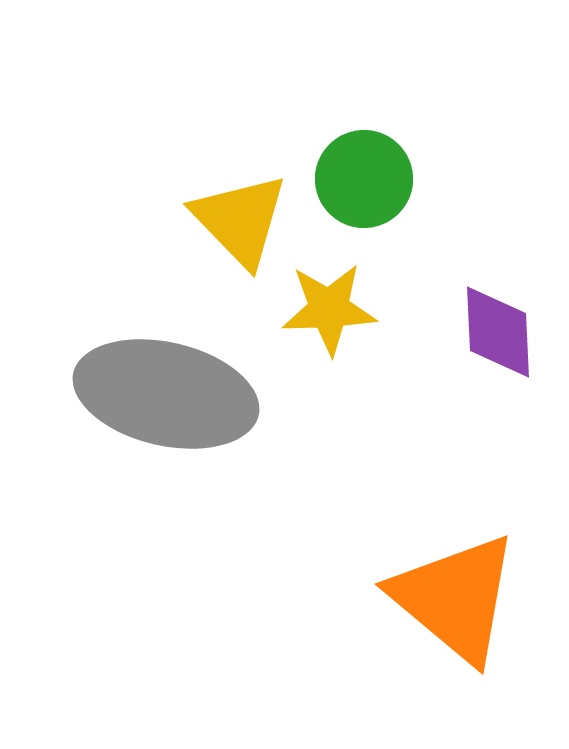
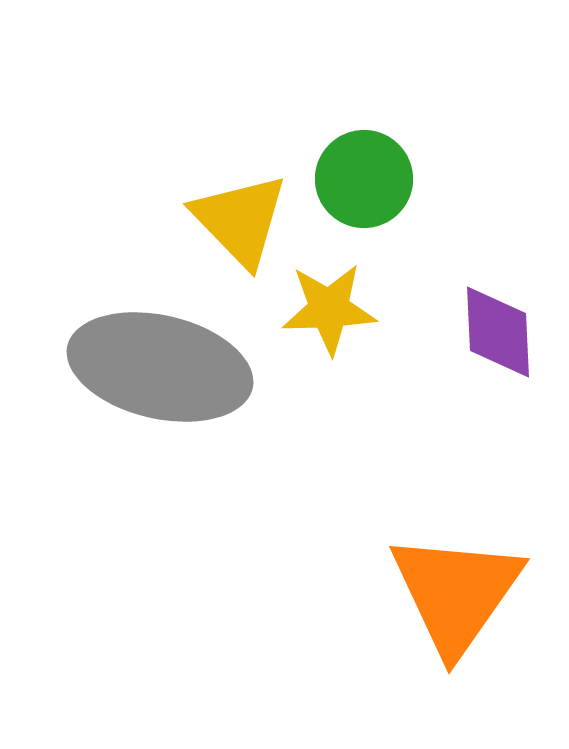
gray ellipse: moved 6 px left, 27 px up
orange triangle: moved 1 px right, 5 px up; rotated 25 degrees clockwise
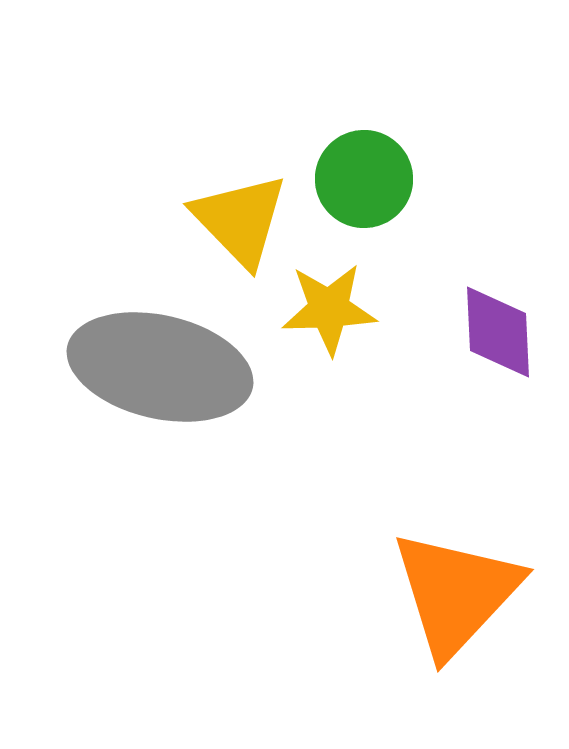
orange triangle: rotated 8 degrees clockwise
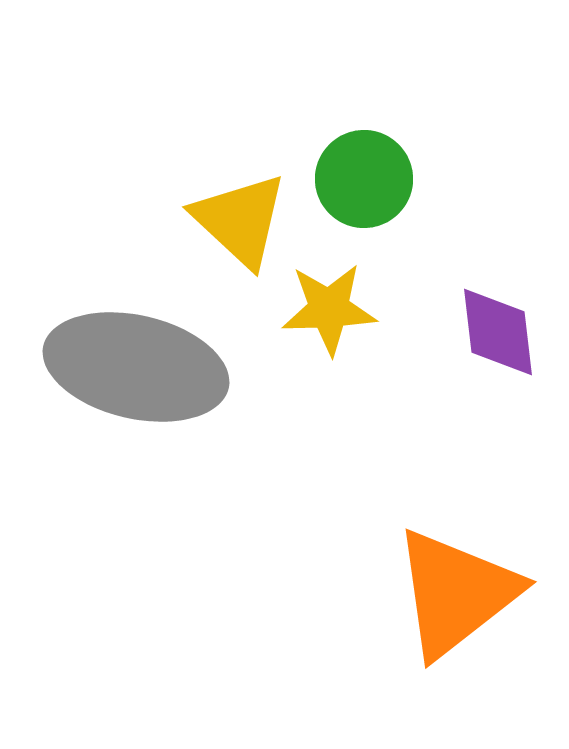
yellow triangle: rotated 3 degrees counterclockwise
purple diamond: rotated 4 degrees counterclockwise
gray ellipse: moved 24 px left
orange triangle: rotated 9 degrees clockwise
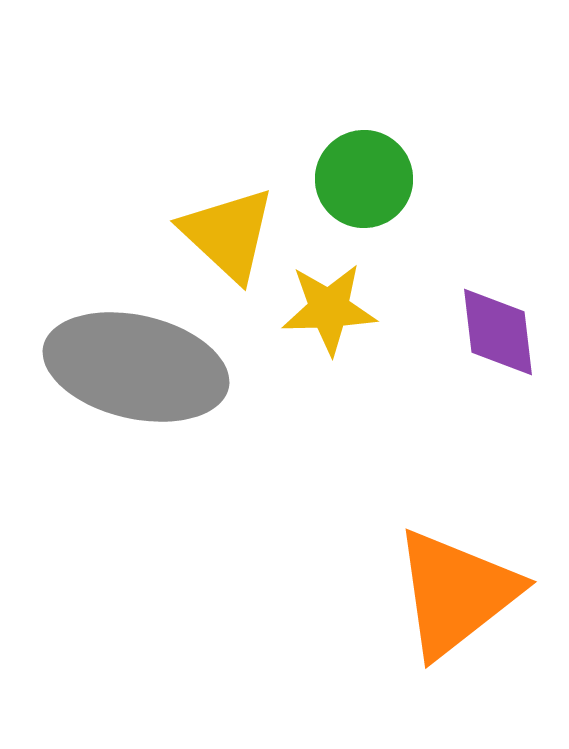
yellow triangle: moved 12 px left, 14 px down
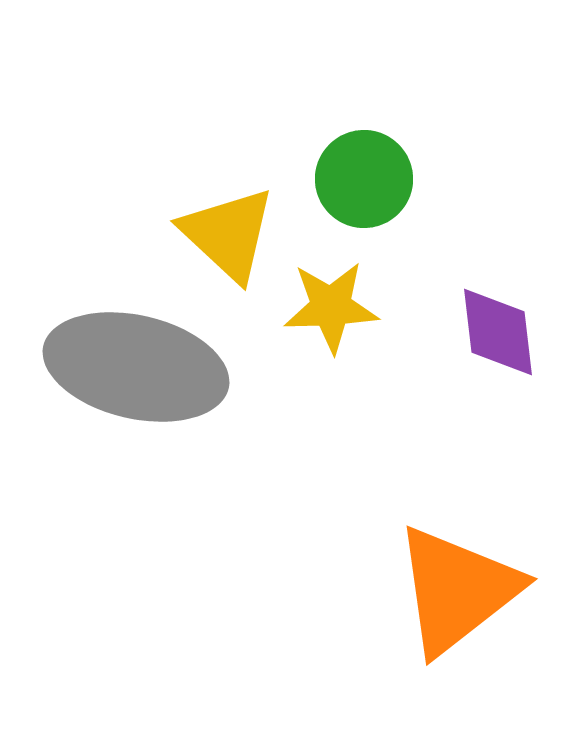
yellow star: moved 2 px right, 2 px up
orange triangle: moved 1 px right, 3 px up
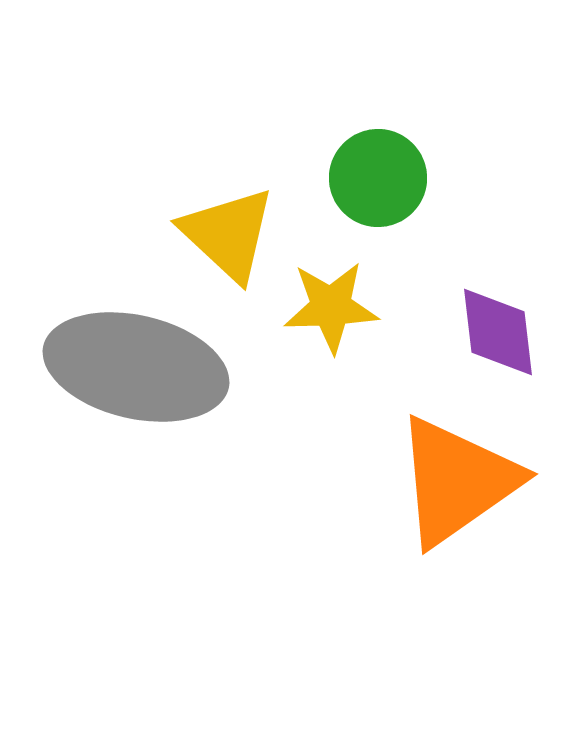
green circle: moved 14 px right, 1 px up
orange triangle: moved 109 px up; rotated 3 degrees clockwise
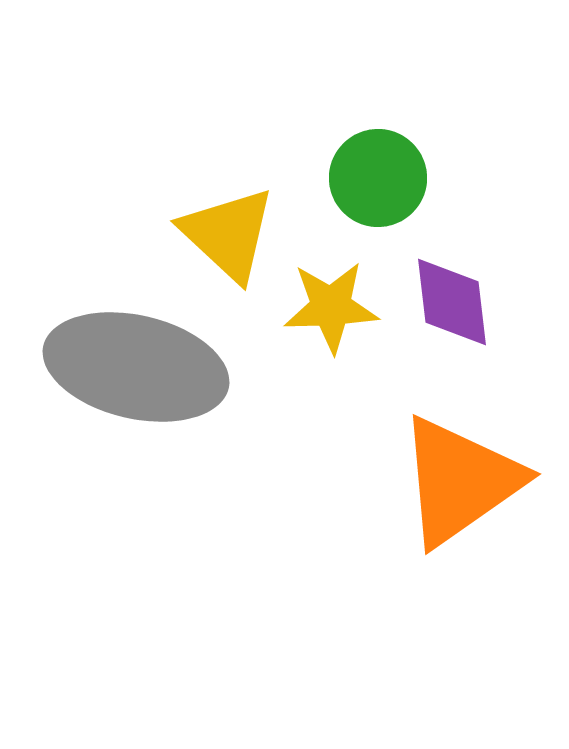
purple diamond: moved 46 px left, 30 px up
orange triangle: moved 3 px right
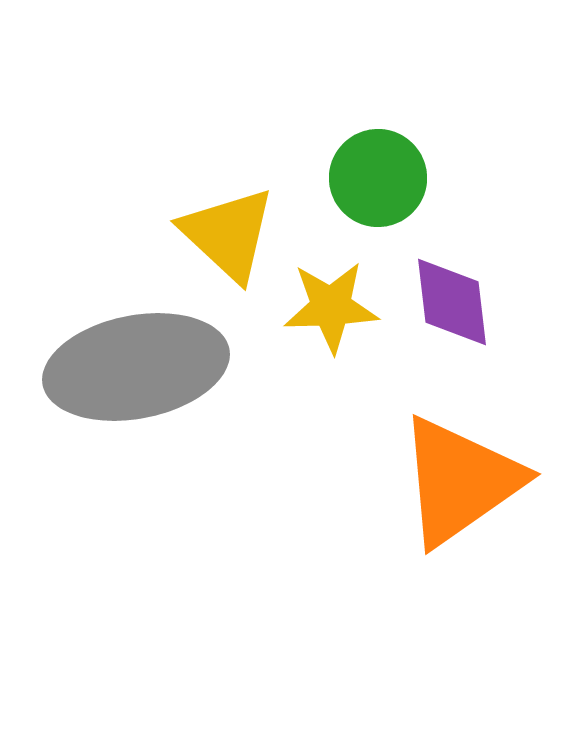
gray ellipse: rotated 24 degrees counterclockwise
